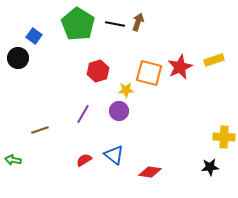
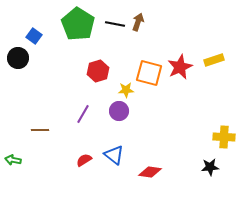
brown line: rotated 18 degrees clockwise
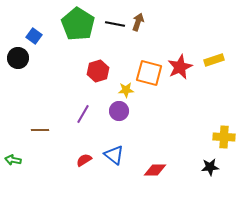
red diamond: moved 5 px right, 2 px up; rotated 10 degrees counterclockwise
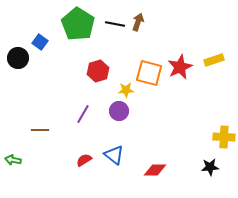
blue square: moved 6 px right, 6 px down
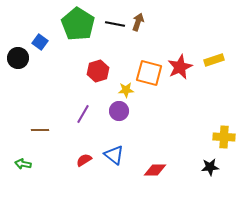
green arrow: moved 10 px right, 4 px down
